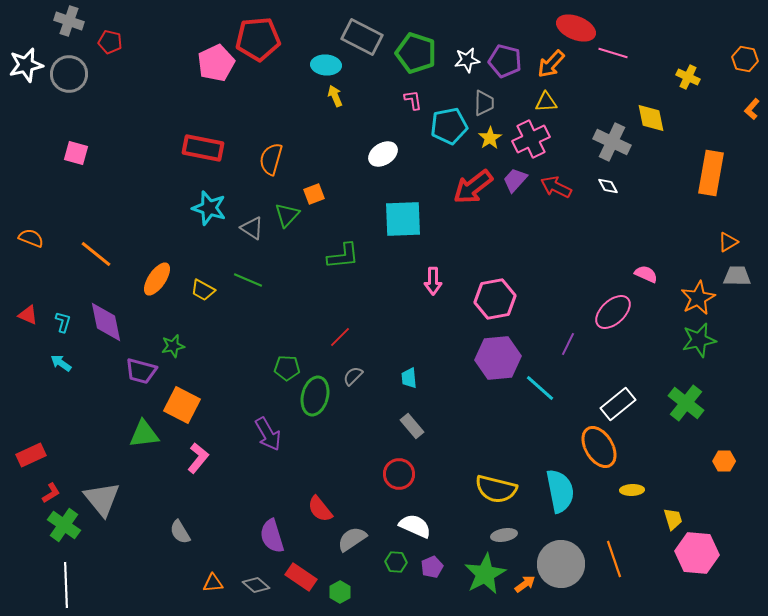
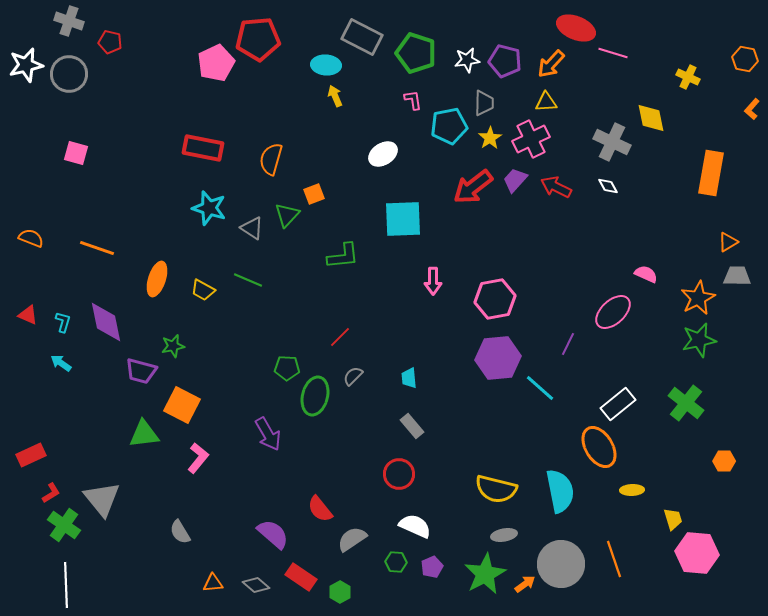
orange line at (96, 254): moved 1 px right, 6 px up; rotated 20 degrees counterclockwise
orange ellipse at (157, 279): rotated 16 degrees counterclockwise
purple semicircle at (272, 536): moved 1 px right, 2 px up; rotated 148 degrees clockwise
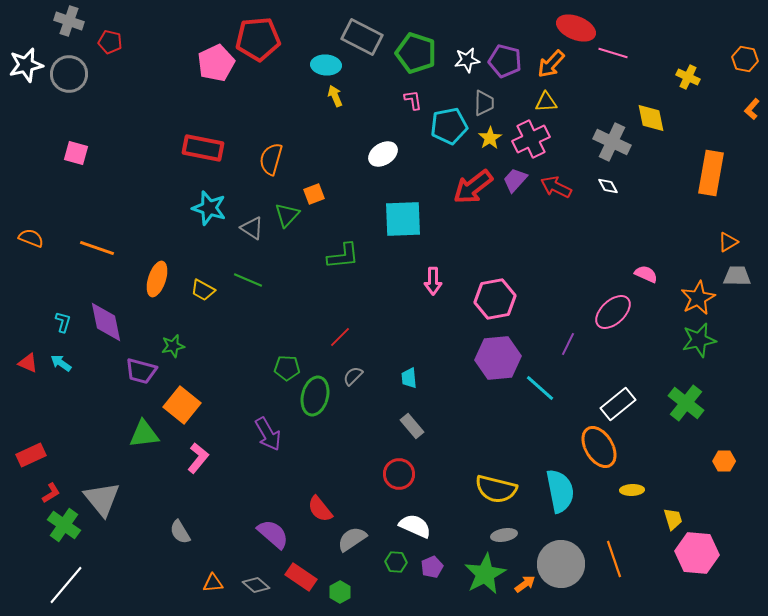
red triangle at (28, 315): moved 48 px down
orange square at (182, 405): rotated 12 degrees clockwise
white line at (66, 585): rotated 42 degrees clockwise
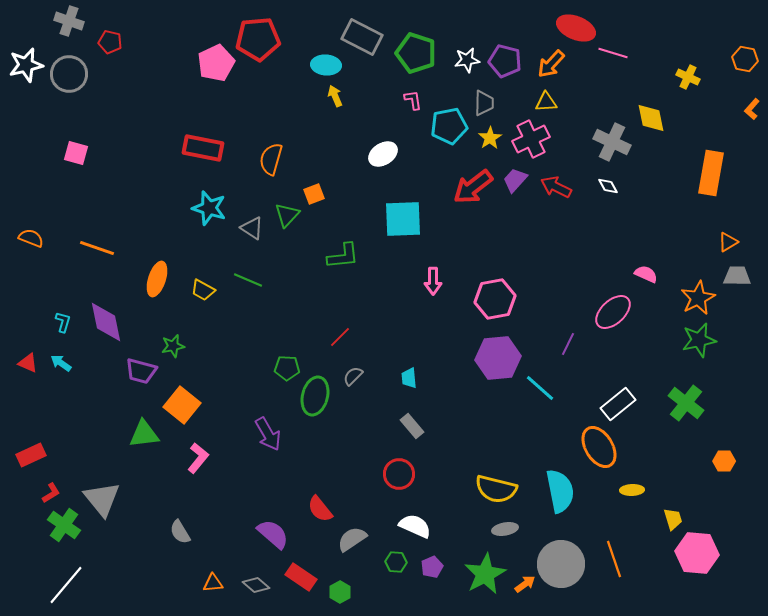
gray ellipse at (504, 535): moved 1 px right, 6 px up
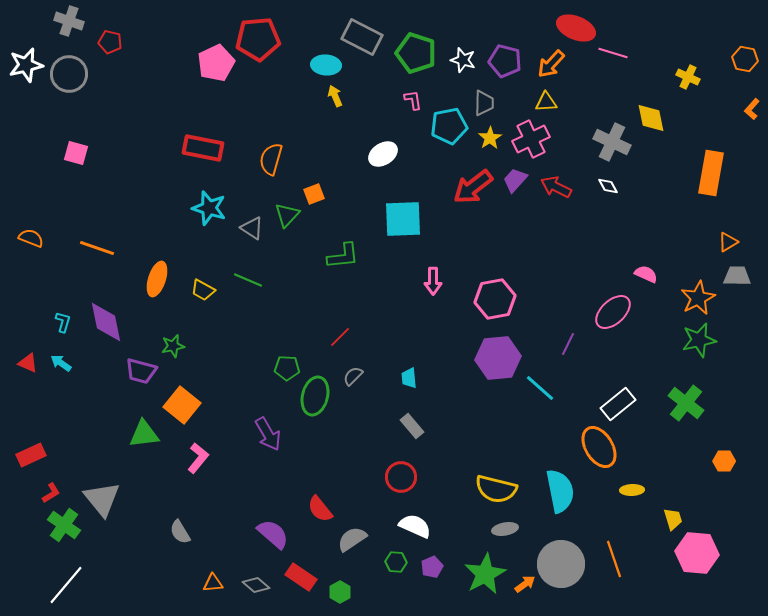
white star at (467, 60): moved 4 px left; rotated 25 degrees clockwise
red circle at (399, 474): moved 2 px right, 3 px down
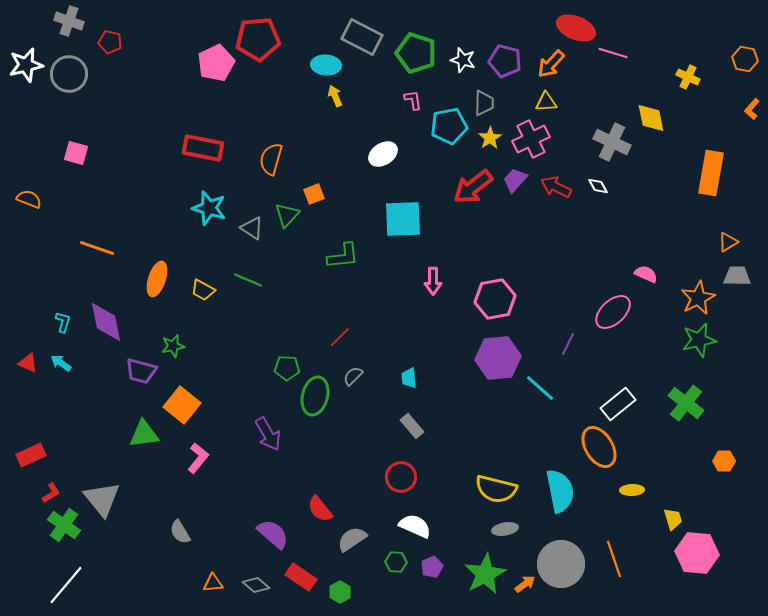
white diamond at (608, 186): moved 10 px left
orange semicircle at (31, 238): moved 2 px left, 39 px up
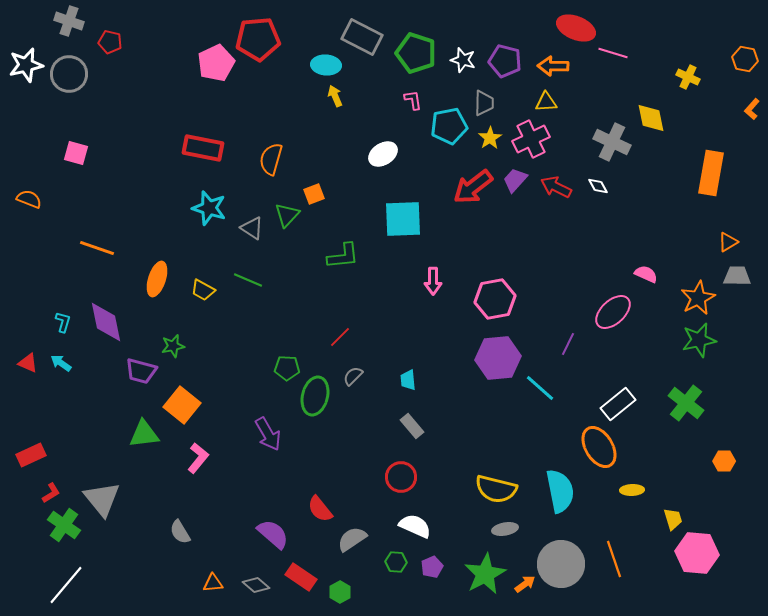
orange arrow at (551, 64): moved 2 px right, 2 px down; rotated 48 degrees clockwise
cyan trapezoid at (409, 378): moved 1 px left, 2 px down
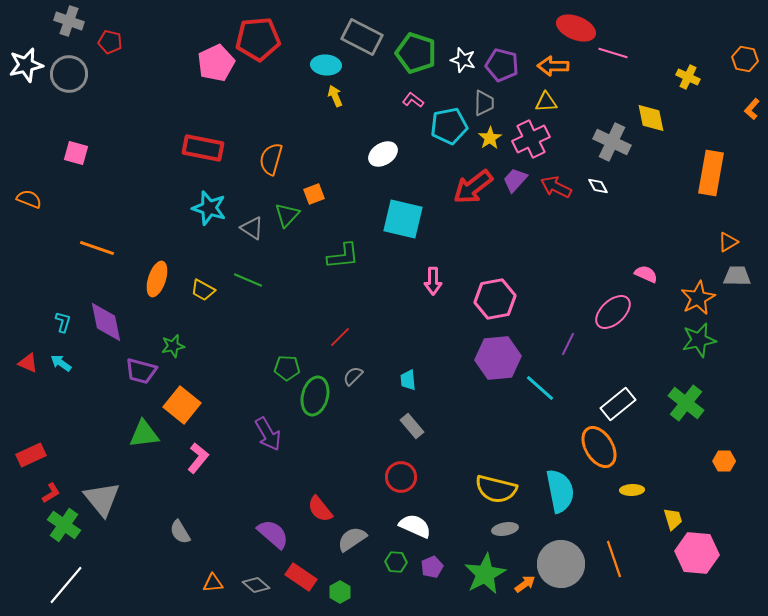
purple pentagon at (505, 61): moved 3 px left, 4 px down
pink L-shape at (413, 100): rotated 45 degrees counterclockwise
cyan square at (403, 219): rotated 15 degrees clockwise
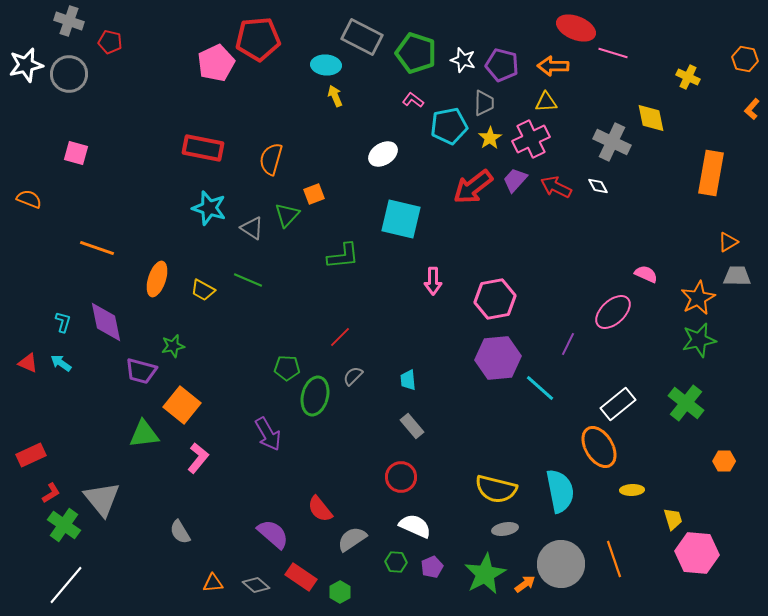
cyan square at (403, 219): moved 2 px left
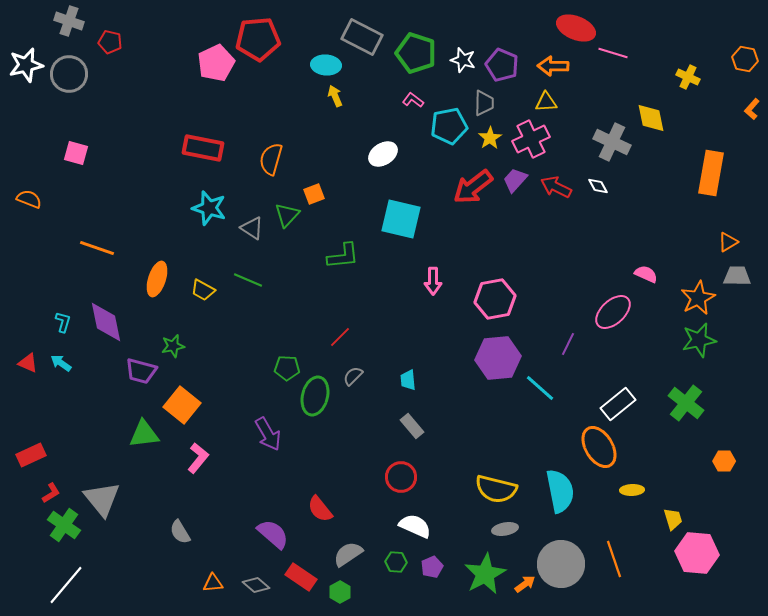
purple pentagon at (502, 65): rotated 8 degrees clockwise
gray semicircle at (352, 539): moved 4 px left, 15 px down
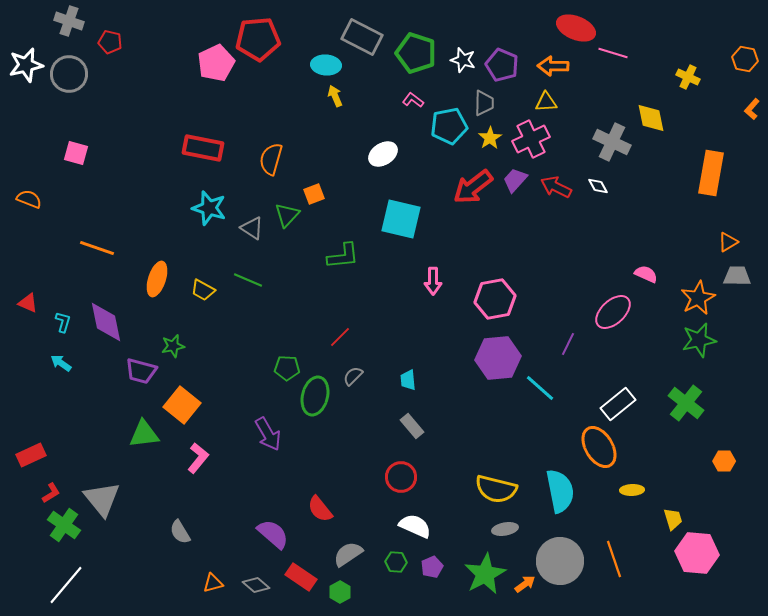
red triangle at (28, 363): moved 60 px up
gray circle at (561, 564): moved 1 px left, 3 px up
orange triangle at (213, 583): rotated 10 degrees counterclockwise
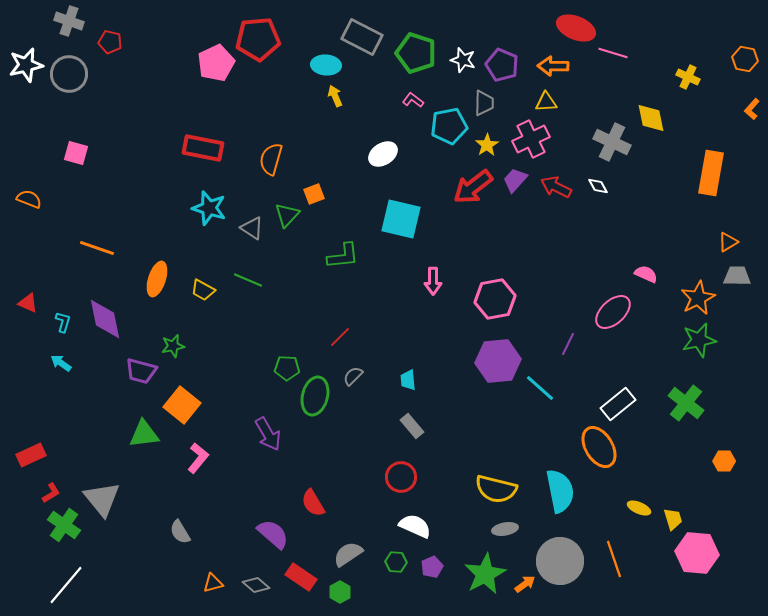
yellow star at (490, 138): moved 3 px left, 7 px down
purple diamond at (106, 322): moved 1 px left, 3 px up
purple hexagon at (498, 358): moved 3 px down
yellow ellipse at (632, 490): moved 7 px right, 18 px down; rotated 25 degrees clockwise
red semicircle at (320, 509): moved 7 px left, 6 px up; rotated 8 degrees clockwise
